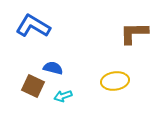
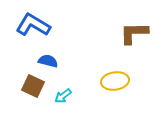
blue L-shape: moved 1 px up
blue semicircle: moved 5 px left, 7 px up
cyan arrow: rotated 18 degrees counterclockwise
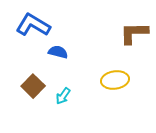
blue semicircle: moved 10 px right, 9 px up
yellow ellipse: moved 1 px up
brown square: rotated 20 degrees clockwise
cyan arrow: rotated 18 degrees counterclockwise
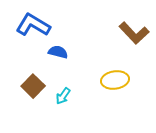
brown L-shape: rotated 132 degrees counterclockwise
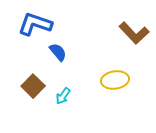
blue L-shape: moved 2 px right, 1 px up; rotated 12 degrees counterclockwise
blue semicircle: rotated 36 degrees clockwise
